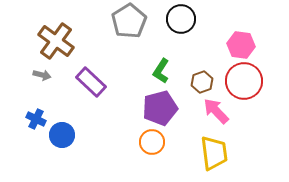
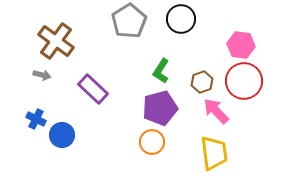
purple rectangle: moved 2 px right, 7 px down
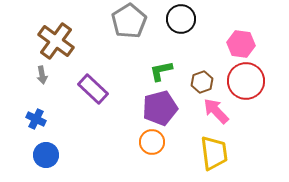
pink hexagon: moved 1 px up
green L-shape: rotated 45 degrees clockwise
gray arrow: rotated 66 degrees clockwise
red circle: moved 2 px right
blue circle: moved 16 px left, 20 px down
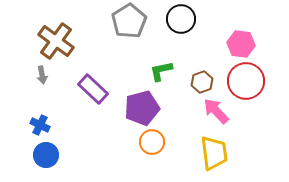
purple pentagon: moved 18 px left
blue cross: moved 4 px right, 6 px down
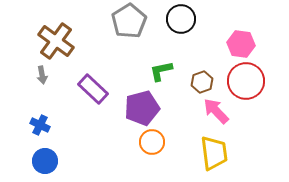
blue circle: moved 1 px left, 6 px down
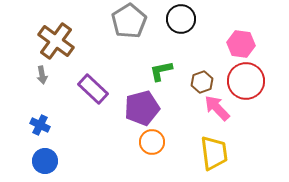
pink arrow: moved 1 px right, 3 px up
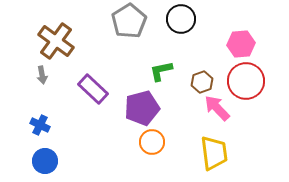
pink hexagon: rotated 12 degrees counterclockwise
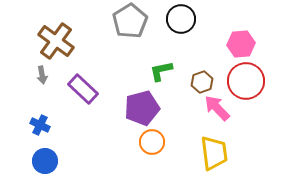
gray pentagon: moved 1 px right
purple rectangle: moved 10 px left
